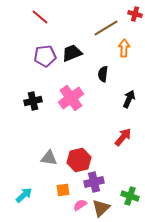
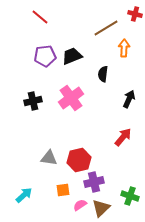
black trapezoid: moved 3 px down
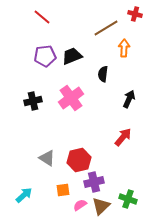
red line: moved 2 px right
gray triangle: moved 2 px left; rotated 24 degrees clockwise
green cross: moved 2 px left, 3 px down
brown triangle: moved 2 px up
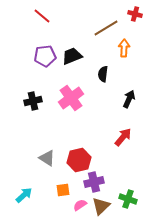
red line: moved 1 px up
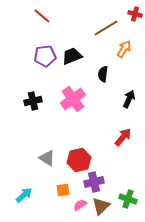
orange arrow: moved 1 px down; rotated 30 degrees clockwise
pink cross: moved 2 px right, 1 px down
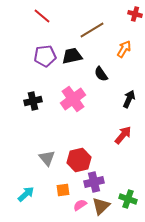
brown line: moved 14 px left, 2 px down
black trapezoid: rotated 10 degrees clockwise
black semicircle: moved 2 px left; rotated 42 degrees counterclockwise
red arrow: moved 2 px up
gray triangle: rotated 18 degrees clockwise
cyan arrow: moved 2 px right, 1 px up
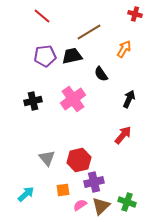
brown line: moved 3 px left, 2 px down
green cross: moved 1 px left, 3 px down
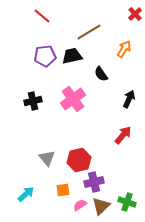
red cross: rotated 32 degrees clockwise
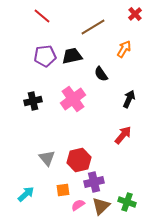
brown line: moved 4 px right, 5 px up
pink semicircle: moved 2 px left
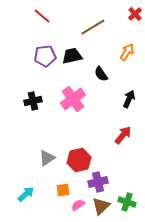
orange arrow: moved 3 px right, 3 px down
gray triangle: rotated 36 degrees clockwise
purple cross: moved 4 px right
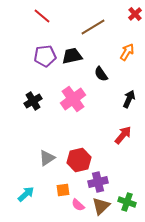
black cross: rotated 18 degrees counterclockwise
pink semicircle: rotated 104 degrees counterclockwise
